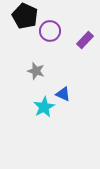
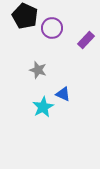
purple circle: moved 2 px right, 3 px up
purple rectangle: moved 1 px right
gray star: moved 2 px right, 1 px up
cyan star: moved 1 px left
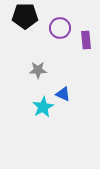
black pentagon: rotated 25 degrees counterclockwise
purple circle: moved 8 px right
purple rectangle: rotated 48 degrees counterclockwise
gray star: rotated 18 degrees counterclockwise
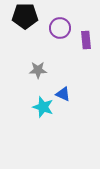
cyan star: rotated 25 degrees counterclockwise
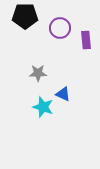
gray star: moved 3 px down
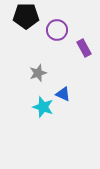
black pentagon: moved 1 px right
purple circle: moved 3 px left, 2 px down
purple rectangle: moved 2 px left, 8 px down; rotated 24 degrees counterclockwise
gray star: rotated 18 degrees counterclockwise
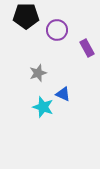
purple rectangle: moved 3 px right
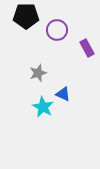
cyan star: rotated 10 degrees clockwise
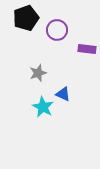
black pentagon: moved 2 px down; rotated 20 degrees counterclockwise
purple rectangle: moved 1 px down; rotated 54 degrees counterclockwise
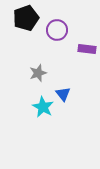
blue triangle: rotated 28 degrees clockwise
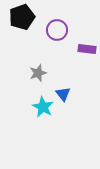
black pentagon: moved 4 px left, 1 px up
